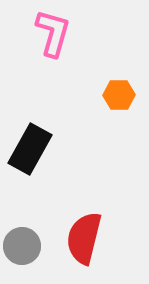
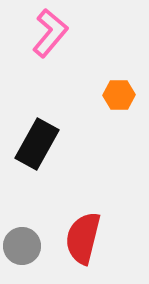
pink L-shape: moved 3 px left; rotated 24 degrees clockwise
black rectangle: moved 7 px right, 5 px up
red semicircle: moved 1 px left
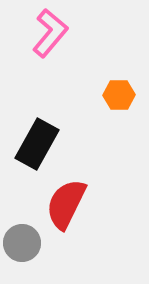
red semicircle: moved 17 px left, 34 px up; rotated 12 degrees clockwise
gray circle: moved 3 px up
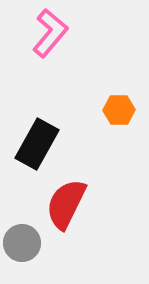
orange hexagon: moved 15 px down
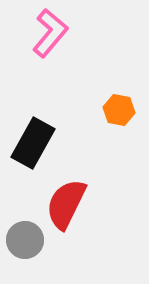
orange hexagon: rotated 12 degrees clockwise
black rectangle: moved 4 px left, 1 px up
gray circle: moved 3 px right, 3 px up
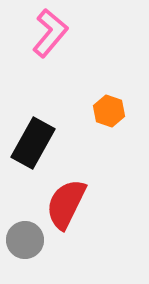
orange hexagon: moved 10 px left, 1 px down; rotated 8 degrees clockwise
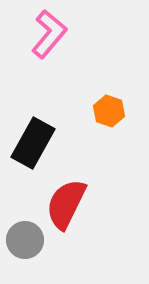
pink L-shape: moved 1 px left, 1 px down
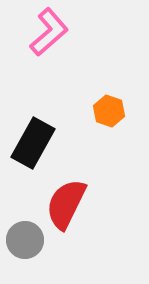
pink L-shape: moved 2 px up; rotated 9 degrees clockwise
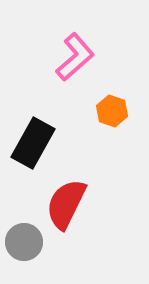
pink L-shape: moved 26 px right, 25 px down
orange hexagon: moved 3 px right
gray circle: moved 1 px left, 2 px down
